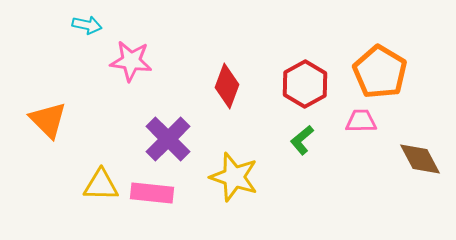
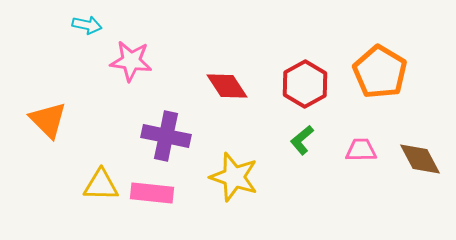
red diamond: rotated 54 degrees counterclockwise
pink trapezoid: moved 29 px down
purple cross: moved 2 px left, 3 px up; rotated 33 degrees counterclockwise
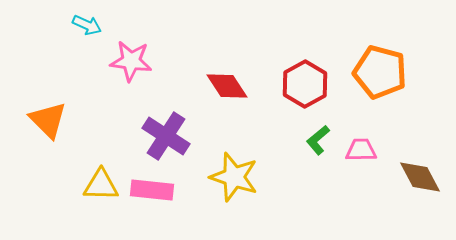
cyan arrow: rotated 12 degrees clockwise
orange pentagon: rotated 16 degrees counterclockwise
purple cross: rotated 21 degrees clockwise
green L-shape: moved 16 px right
brown diamond: moved 18 px down
pink rectangle: moved 3 px up
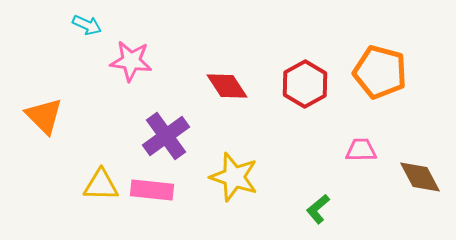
orange triangle: moved 4 px left, 4 px up
purple cross: rotated 21 degrees clockwise
green L-shape: moved 69 px down
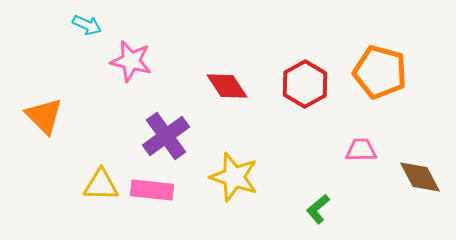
pink star: rotated 6 degrees clockwise
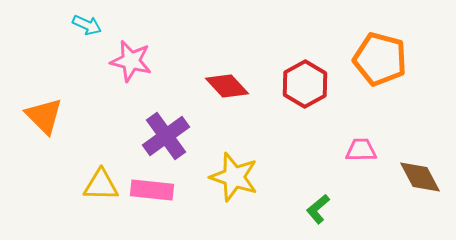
orange pentagon: moved 13 px up
red diamond: rotated 9 degrees counterclockwise
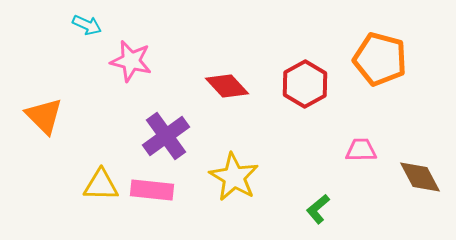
yellow star: rotated 12 degrees clockwise
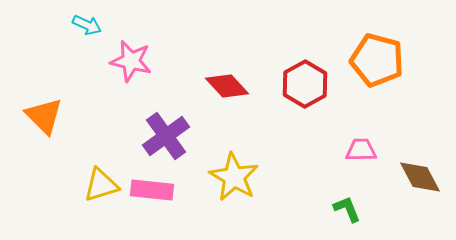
orange pentagon: moved 3 px left, 1 px down
yellow triangle: rotated 18 degrees counterclockwise
green L-shape: moved 29 px right; rotated 108 degrees clockwise
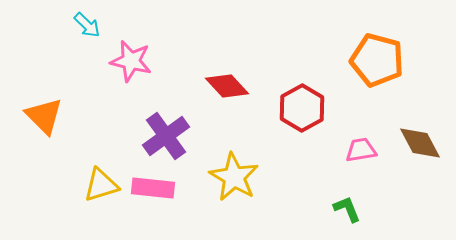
cyan arrow: rotated 20 degrees clockwise
red hexagon: moved 3 px left, 24 px down
pink trapezoid: rotated 8 degrees counterclockwise
brown diamond: moved 34 px up
pink rectangle: moved 1 px right, 2 px up
